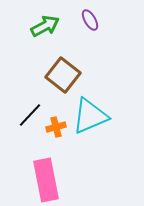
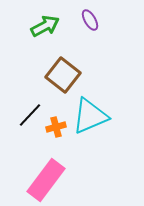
pink rectangle: rotated 48 degrees clockwise
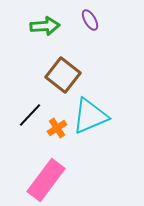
green arrow: rotated 24 degrees clockwise
orange cross: moved 1 px right, 1 px down; rotated 18 degrees counterclockwise
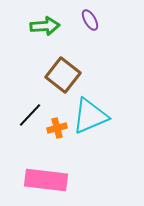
orange cross: rotated 18 degrees clockwise
pink rectangle: rotated 60 degrees clockwise
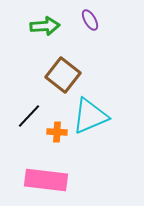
black line: moved 1 px left, 1 px down
orange cross: moved 4 px down; rotated 18 degrees clockwise
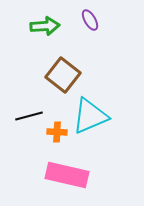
black line: rotated 32 degrees clockwise
pink rectangle: moved 21 px right, 5 px up; rotated 6 degrees clockwise
